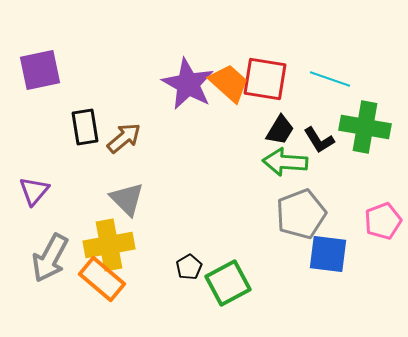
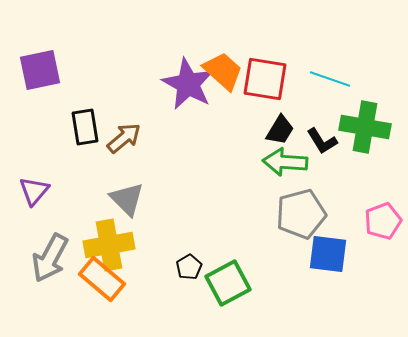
orange trapezoid: moved 6 px left, 12 px up
black L-shape: moved 3 px right, 1 px down
gray pentagon: rotated 6 degrees clockwise
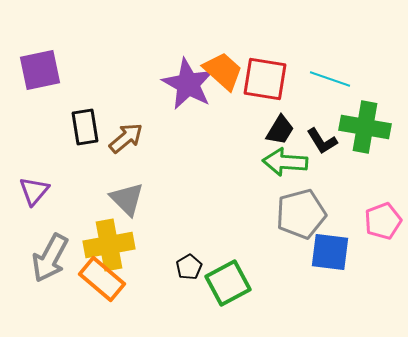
brown arrow: moved 2 px right
blue square: moved 2 px right, 2 px up
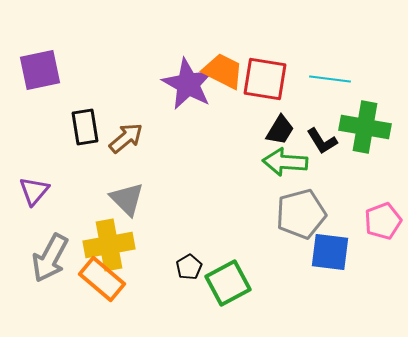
orange trapezoid: rotated 15 degrees counterclockwise
cyan line: rotated 12 degrees counterclockwise
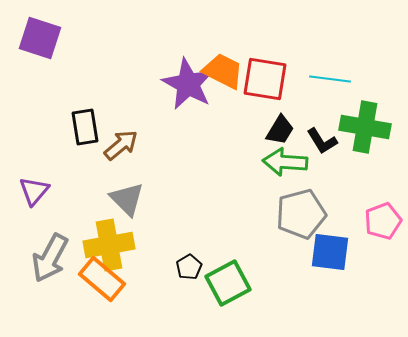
purple square: moved 32 px up; rotated 30 degrees clockwise
brown arrow: moved 5 px left, 7 px down
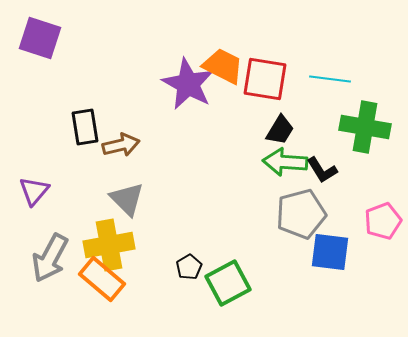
orange trapezoid: moved 5 px up
black L-shape: moved 29 px down
brown arrow: rotated 27 degrees clockwise
